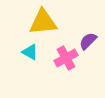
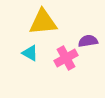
purple semicircle: rotated 36 degrees clockwise
cyan triangle: moved 1 px down
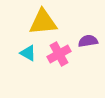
cyan triangle: moved 2 px left
pink cross: moved 7 px left, 4 px up
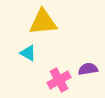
purple semicircle: moved 28 px down
pink cross: moved 26 px down
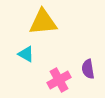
cyan triangle: moved 2 px left, 1 px down
purple semicircle: rotated 90 degrees counterclockwise
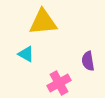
purple semicircle: moved 8 px up
pink cross: moved 3 px down
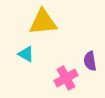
purple semicircle: moved 2 px right
pink cross: moved 7 px right, 5 px up
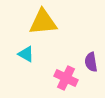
purple semicircle: moved 1 px right, 1 px down
pink cross: rotated 35 degrees counterclockwise
